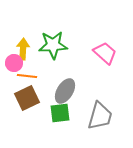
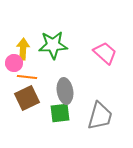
orange line: moved 1 px down
gray ellipse: rotated 40 degrees counterclockwise
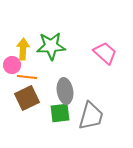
green star: moved 2 px left, 1 px down
pink circle: moved 2 px left, 2 px down
gray trapezoid: moved 9 px left
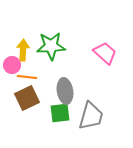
yellow arrow: moved 1 px down
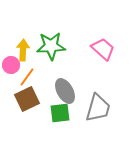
pink trapezoid: moved 2 px left, 4 px up
pink circle: moved 1 px left
orange line: rotated 60 degrees counterclockwise
gray ellipse: rotated 20 degrees counterclockwise
brown square: moved 1 px down
gray trapezoid: moved 7 px right, 8 px up
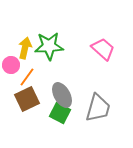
green star: moved 2 px left
yellow arrow: moved 2 px right, 2 px up; rotated 10 degrees clockwise
gray ellipse: moved 3 px left, 4 px down
green square: rotated 35 degrees clockwise
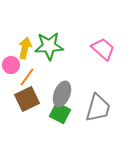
gray ellipse: moved 1 px up; rotated 50 degrees clockwise
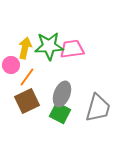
pink trapezoid: moved 31 px left; rotated 50 degrees counterclockwise
brown square: moved 2 px down
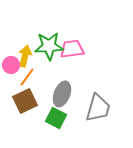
yellow arrow: moved 8 px down
brown square: moved 2 px left
green square: moved 4 px left, 5 px down
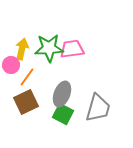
green star: moved 2 px down
yellow arrow: moved 3 px left, 7 px up
brown square: moved 1 px right, 1 px down
green square: moved 7 px right, 4 px up
